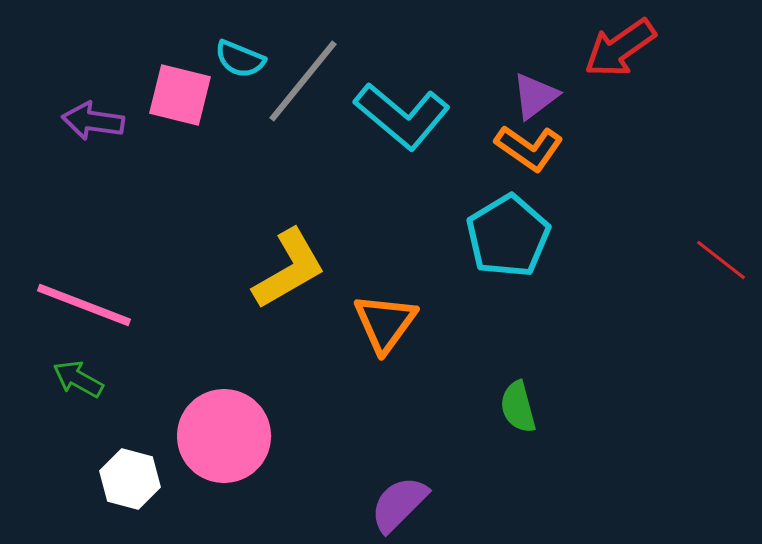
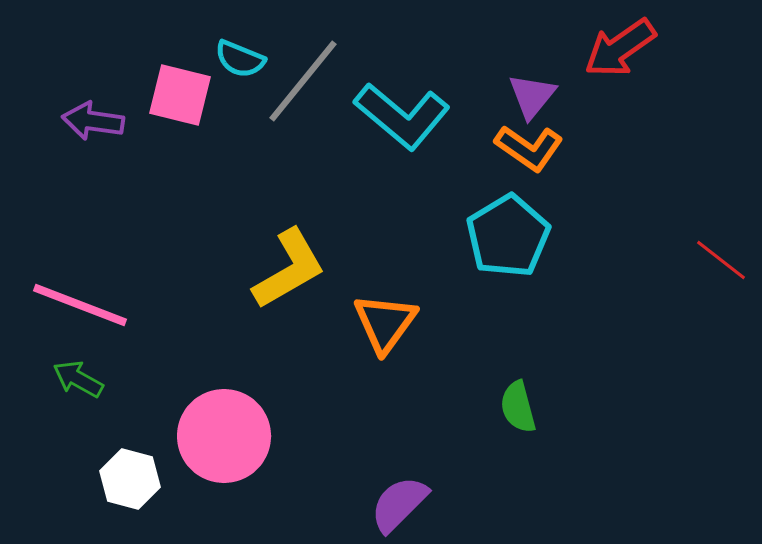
purple triangle: moved 3 px left; rotated 14 degrees counterclockwise
pink line: moved 4 px left
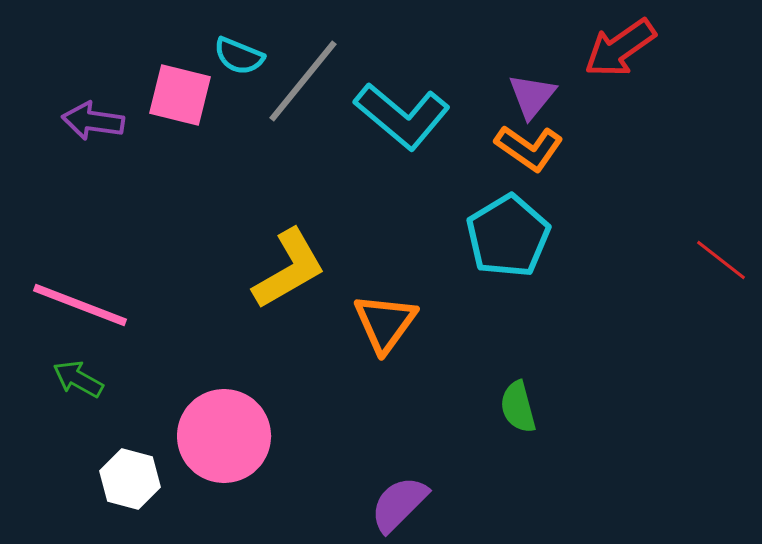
cyan semicircle: moved 1 px left, 3 px up
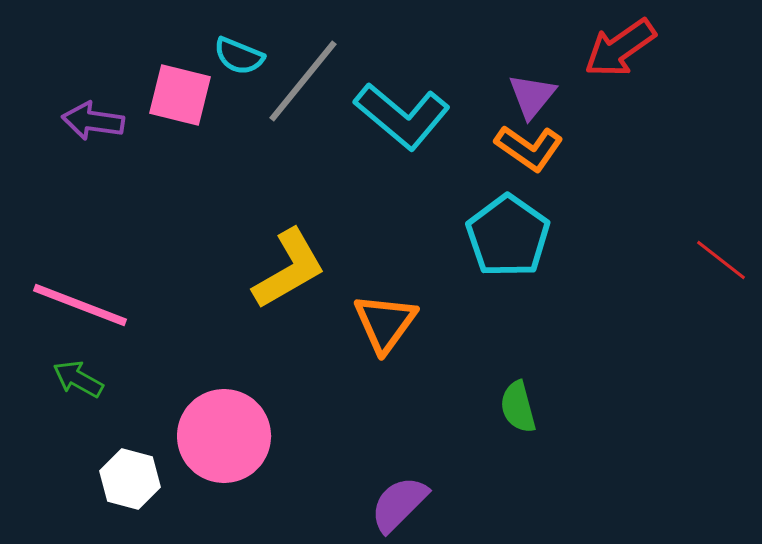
cyan pentagon: rotated 6 degrees counterclockwise
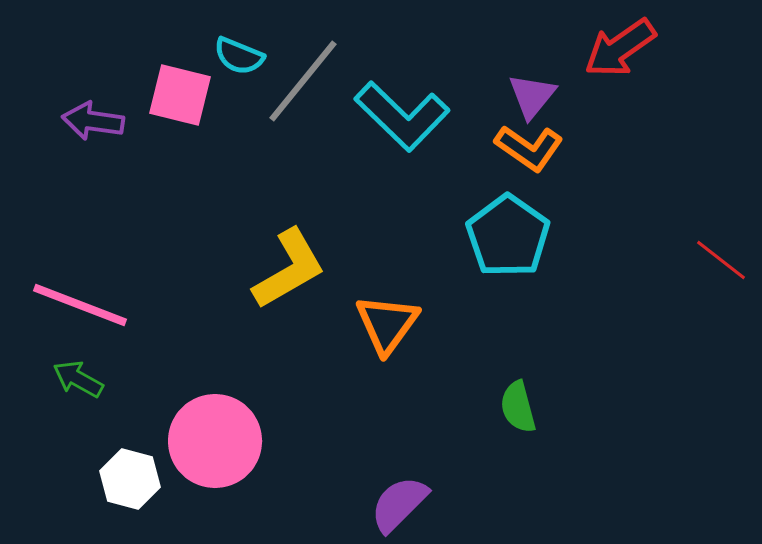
cyan L-shape: rotated 4 degrees clockwise
orange triangle: moved 2 px right, 1 px down
pink circle: moved 9 px left, 5 px down
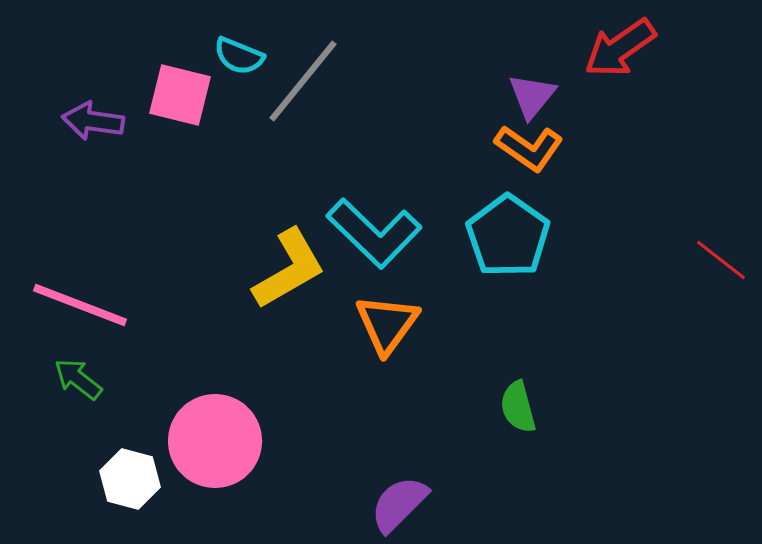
cyan L-shape: moved 28 px left, 117 px down
green arrow: rotated 9 degrees clockwise
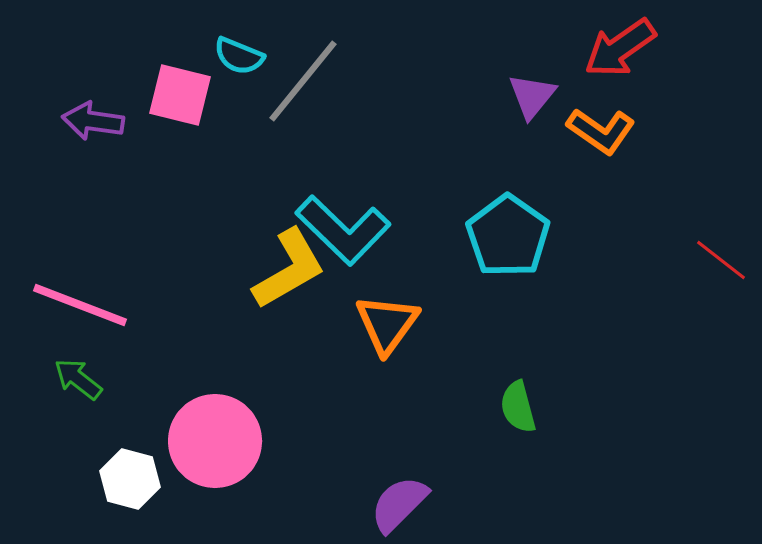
orange L-shape: moved 72 px right, 17 px up
cyan L-shape: moved 31 px left, 3 px up
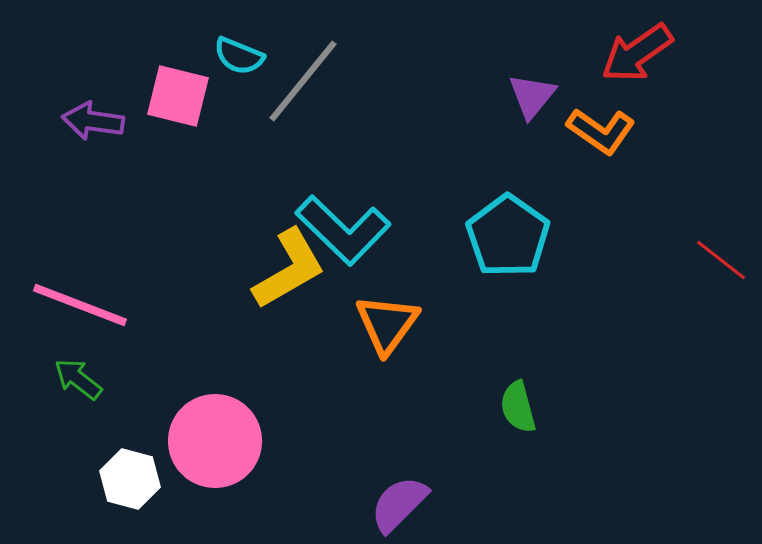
red arrow: moved 17 px right, 5 px down
pink square: moved 2 px left, 1 px down
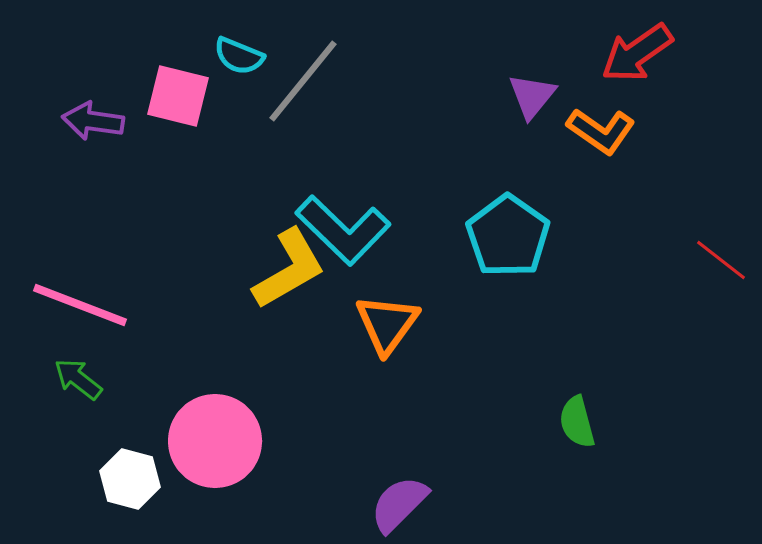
green semicircle: moved 59 px right, 15 px down
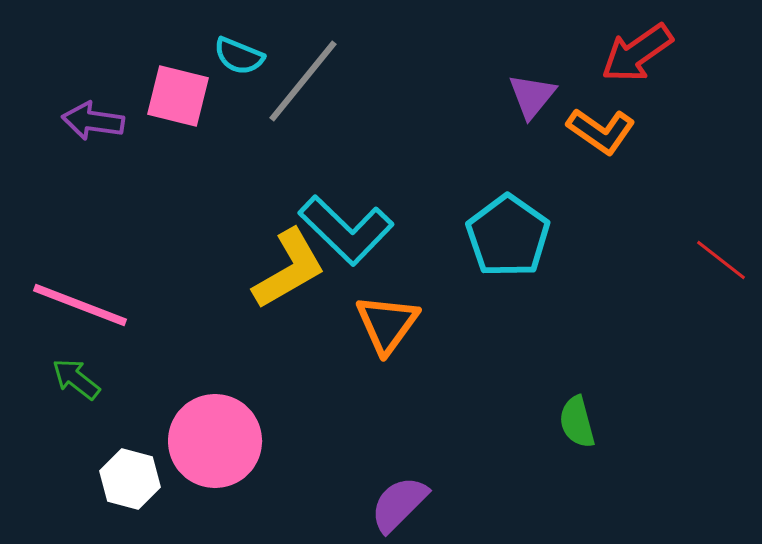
cyan L-shape: moved 3 px right
green arrow: moved 2 px left
